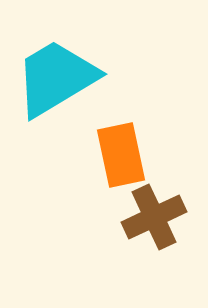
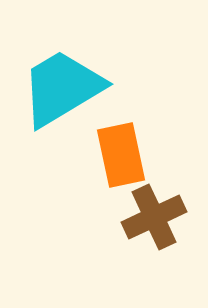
cyan trapezoid: moved 6 px right, 10 px down
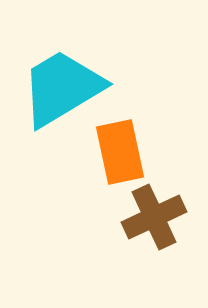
orange rectangle: moved 1 px left, 3 px up
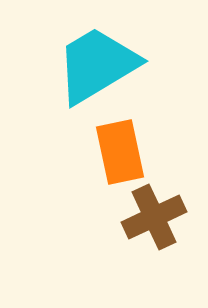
cyan trapezoid: moved 35 px right, 23 px up
